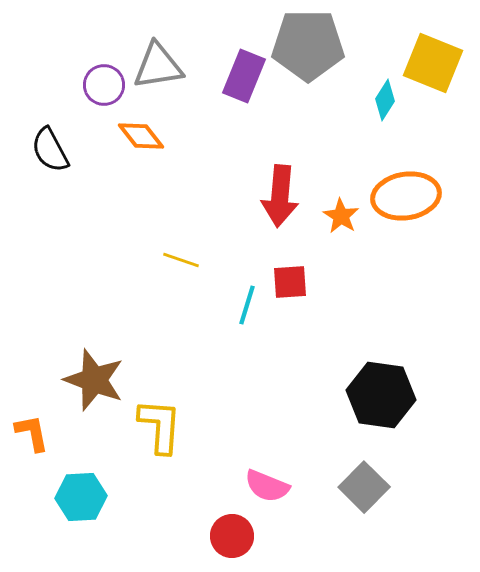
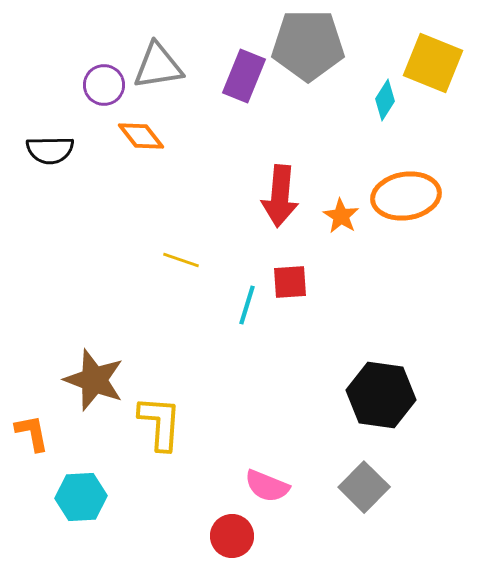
black semicircle: rotated 63 degrees counterclockwise
yellow L-shape: moved 3 px up
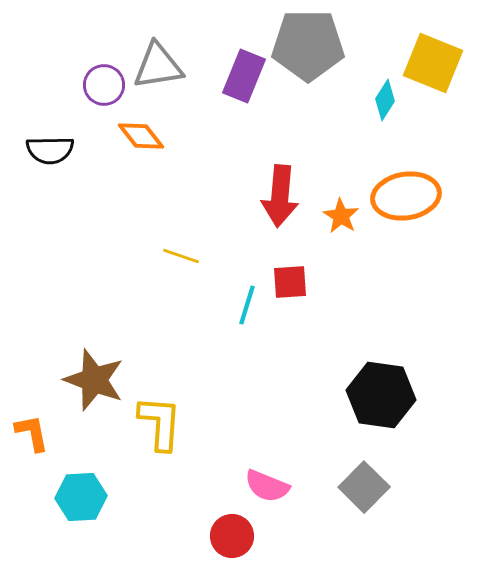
yellow line: moved 4 px up
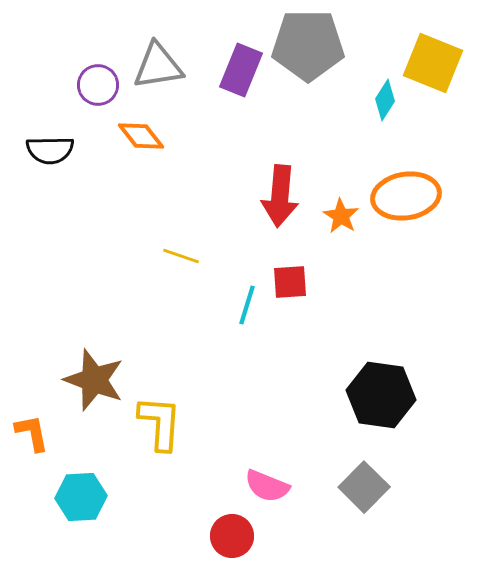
purple rectangle: moved 3 px left, 6 px up
purple circle: moved 6 px left
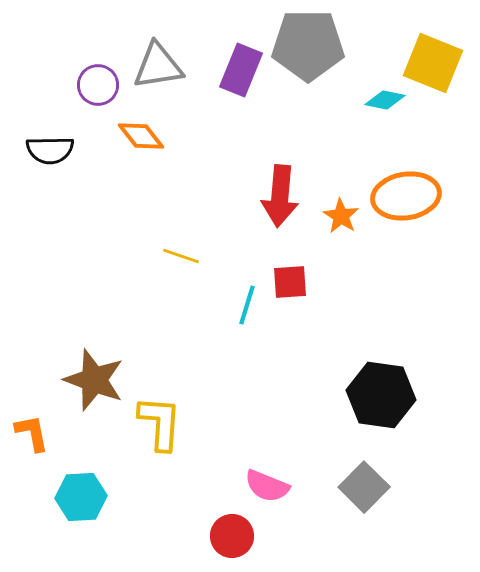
cyan diamond: rotated 69 degrees clockwise
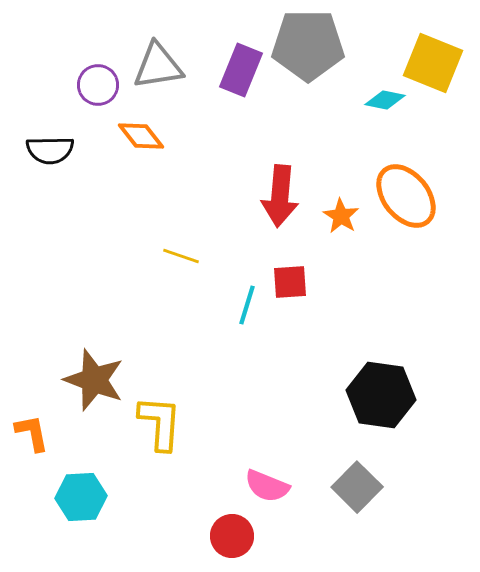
orange ellipse: rotated 60 degrees clockwise
gray square: moved 7 px left
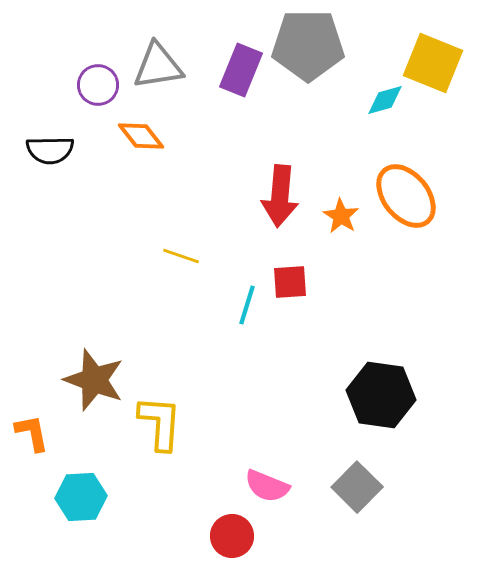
cyan diamond: rotated 27 degrees counterclockwise
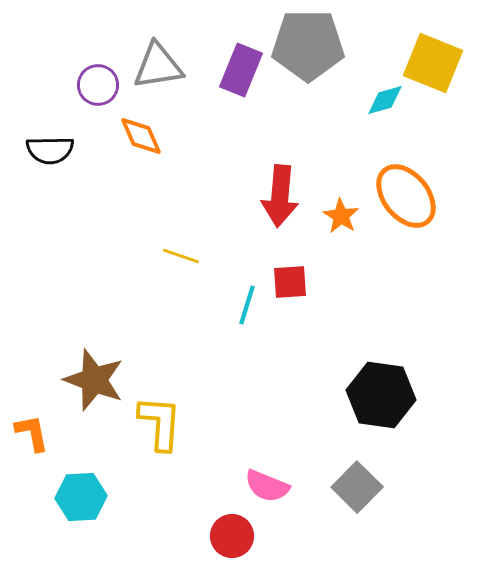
orange diamond: rotated 15 degrees clockwise
